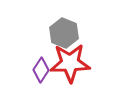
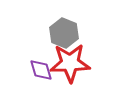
purple diamond: rotated 50 degrees counterclockwise
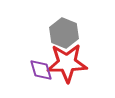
red star: moved 3 px left
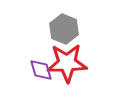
gray hexagon: moved 4 px up
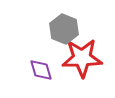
red star: moved 15 px right, 5 px up
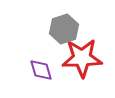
gray hexagon: rotated 20 degrees clockwise
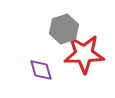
red star: moved 2 px right, 4 px up
